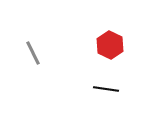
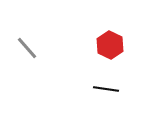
gray line: moved 6 px left, 5 px up; rotated 15 degrees counterclockwise
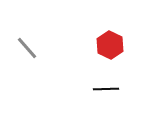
black line: rotated 10 degrees counterclockwise
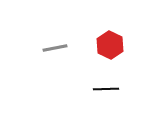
gray line: moved 28 px right; rotated 60 degrees counterclockwise
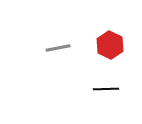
gray line: moved 3 px right
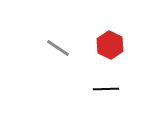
gray line: rotated 45 degrees clockwise
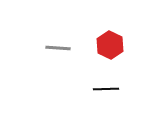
gray line: rotated 30 degrees counterclockwise
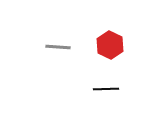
gray line: moved 1 px up
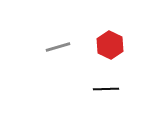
gray line: rotated 20 degrees counterclockwise
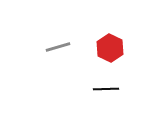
red hexagon: moved 3 px down
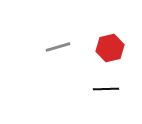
red hexagon: rotated 20 degrees clockwise
